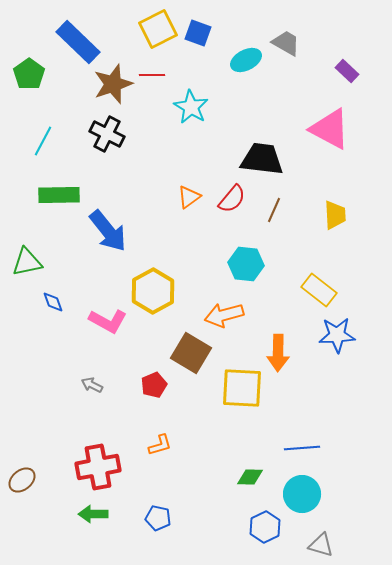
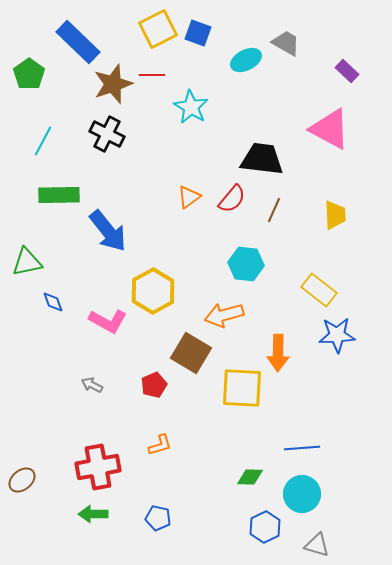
gray triangle at (321, 545): moved 4 px left
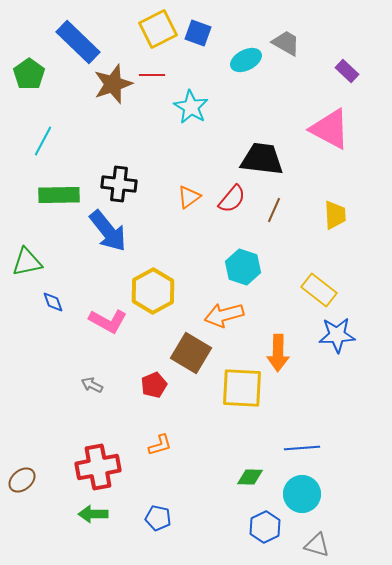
black cross at (107, 134): moved 12 px right, 50 px down; rotated 20 degrees counterclockwise
cyan hexagon at (246, 264): moved 3 px left, 3 px down; rotated 12 degrees clockwise
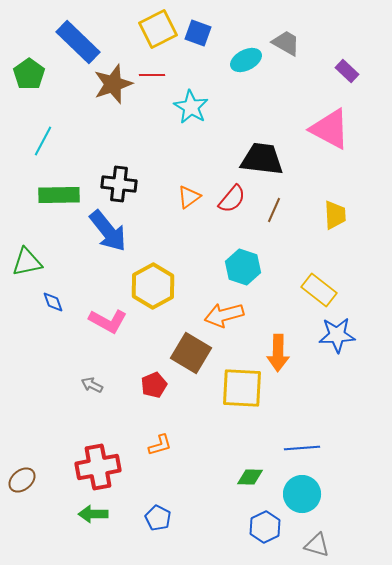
yellow hexagon at (153, 291): moved 5 px up
blue pentagon at (158, 518): rotated 15 degrees clockwise
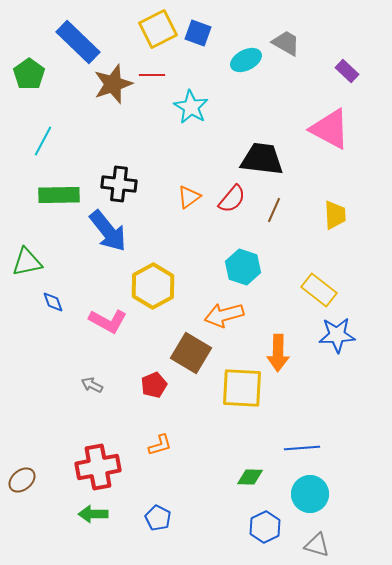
cyan circle at (302, 494): moved 8 px right
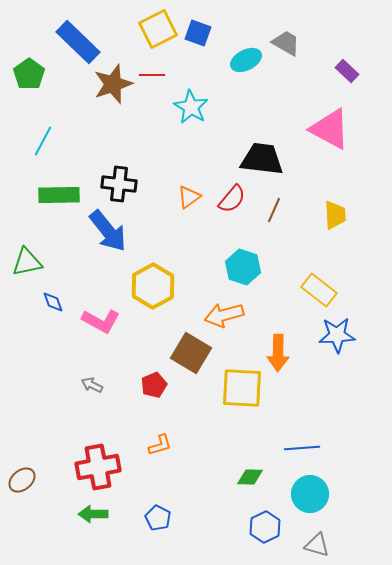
pink L-shape at (108, 321): moved 7 px left
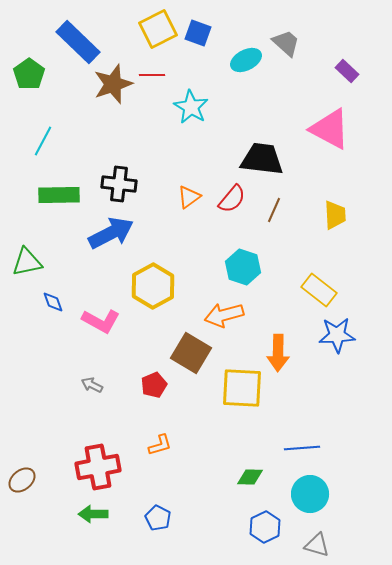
gray trapezoid at (286, 43): rotated 12 degrees clockwise
blue arrow at (108, 231): moved 3 px right, 2 px down; rotated 78 degrees counterclockwise
